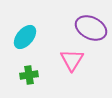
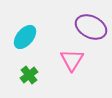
purple ellipse: moved 1 px up
green cross: rotated 30 degrees counterclockwise
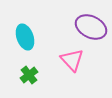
cyan ellipse: rotated 60 degrees counterclockwise
pink triangle: rotated 15 degrees counterclockwise
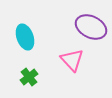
green cross: moved 2 px down
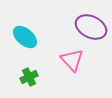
cyan ellipse: rotated 30 degrees counterclockwise
green cross: rotated 12 degrees clockwise
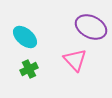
pink triangle: moved 3 px right
green cross: moved 8 px up
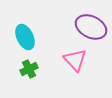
cyan ellipse: rotated 25 degrees clockwise
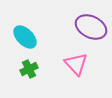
cyan ellipse: rotated 20 degrees counterclockwise
pink triangle: moved 1 px right, 4 px down
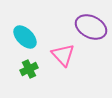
pink triangle: moved 13 px left, 9 px up
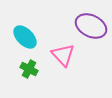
purple ellipse: moved 1 px up
green cross: rotated 36 degrees counterclockwise
